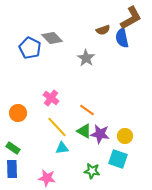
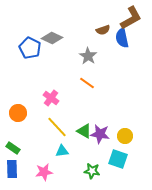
gray diamond: rotated 20 degrees counterclockwise
gray star: moved 2 px right, 2 px up
orange line: moved 27 px up
cyan triangle: moved 3 px down
pink star: moved 3 px left, 6 px up; rotated 18 degrees counterclockwise
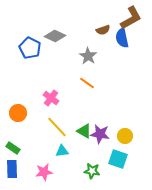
gray diamond: moved 3 px right, 2 px up
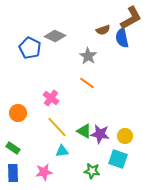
blue rectangle: moved 1 px right, 4 px down
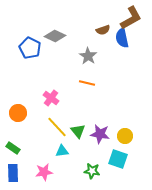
orange line: rotated 21 degrees counterclockwise
green triangle: moved 6 px left; rotated 21 degrees clockwise
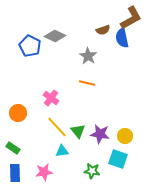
blue pentagon: moved 2 px up
blue rectangle: moved 2 px right
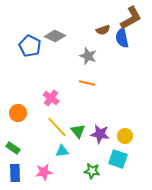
gray star: rotated 12 degrees counterclockwise
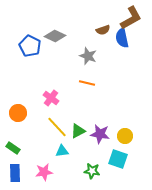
green triangle: rotated 42 degrees clockwise
